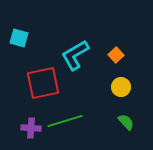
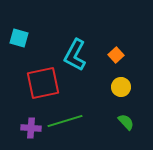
cyan L-shape: rotated 32 degrees counterclockwise
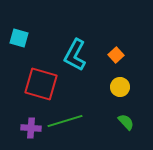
red square: moved 2 px left, 1 px down; rotated 28 degrees clockwise
yellow circle: moved 1 px left
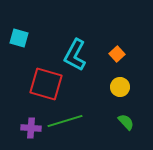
orange square: moved 1 px right, 1 px up
red square: moved 5 px right
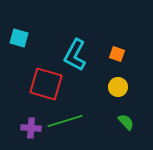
orange square: rotated 28 degrees counterclockwise
yellow circle: moved 2 px left
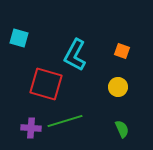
orange square: moved 5 px right, 3 px up
green semicircle: moved 4 px left, 7 px down; rotated 18 degrees clockwise
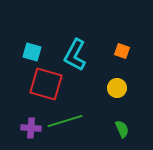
cyan square: moved 13 px right, 14 px down
yellow circle: moved 1 px left, 1 px down
